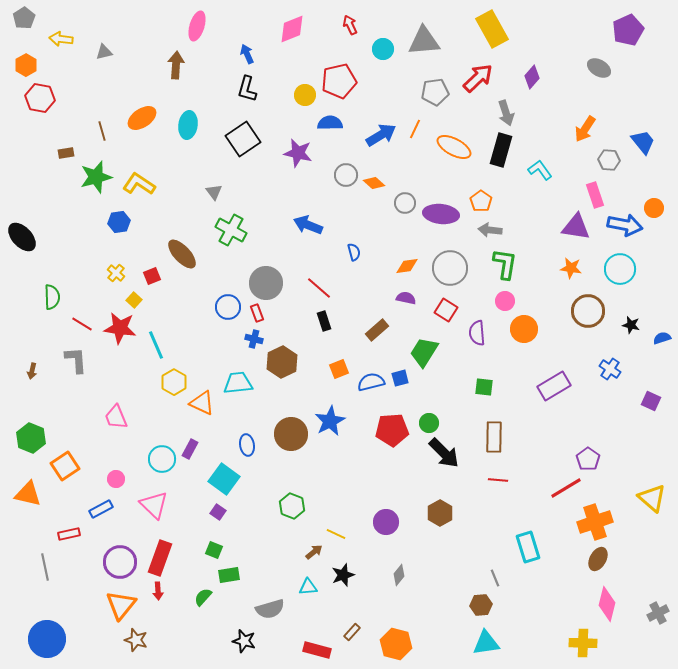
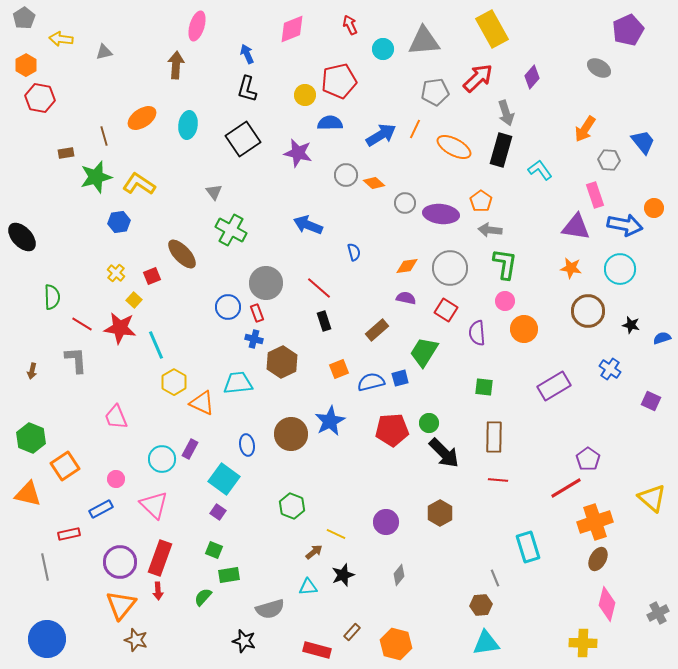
brown line at (102, 131): moved 2 px right, 5 px down
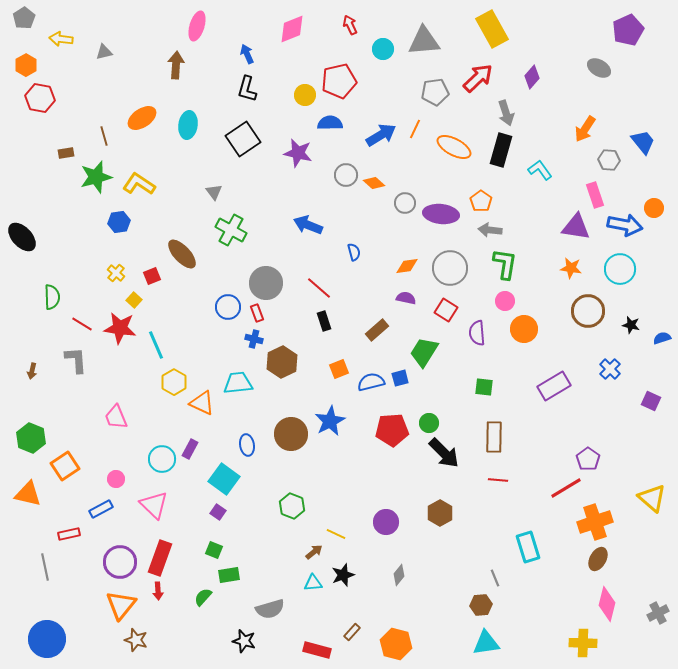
blue cross at (610, 369): rotated 10 degrees clockwise
cyan triangle at (308, 587): moved 5 px right, 4 px up
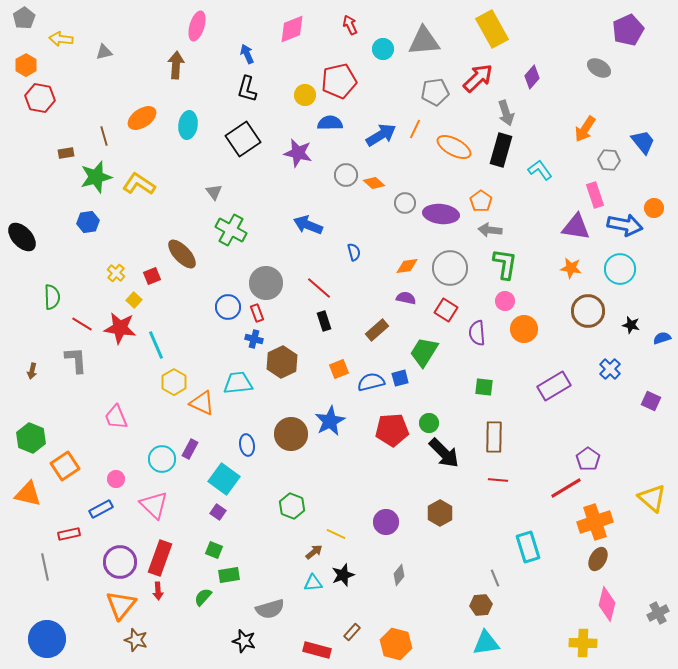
blue hexagon at (119, 222): moved 31 px left
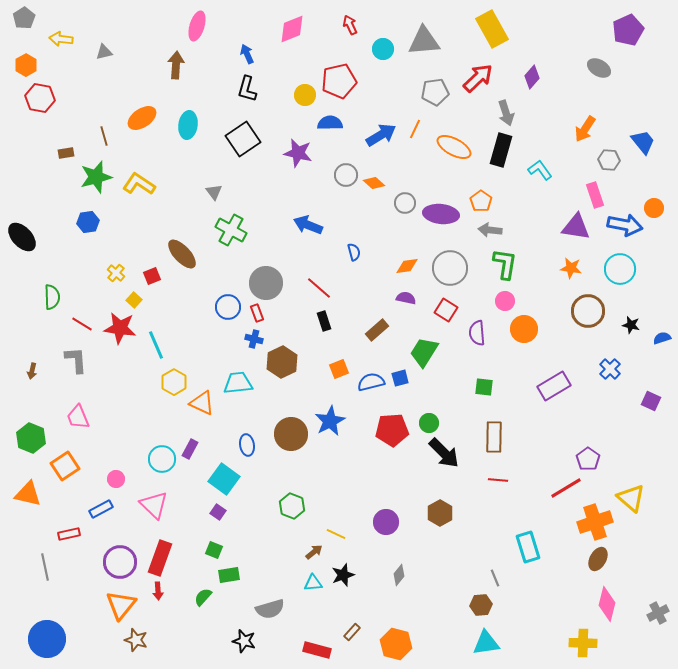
pink trapezoid at (116, 417): moved 38 px left
yellow triangle at (652, 498): moved 21 px left
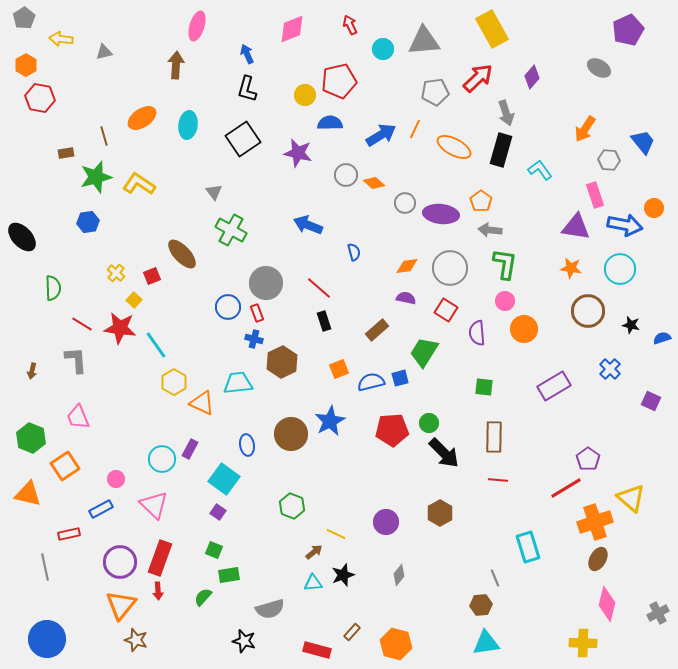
green semicircle at (52, 297): moved 1 px right, 9 px up
cyan line at (156, 345): rotated 12 degrees counterclockwise
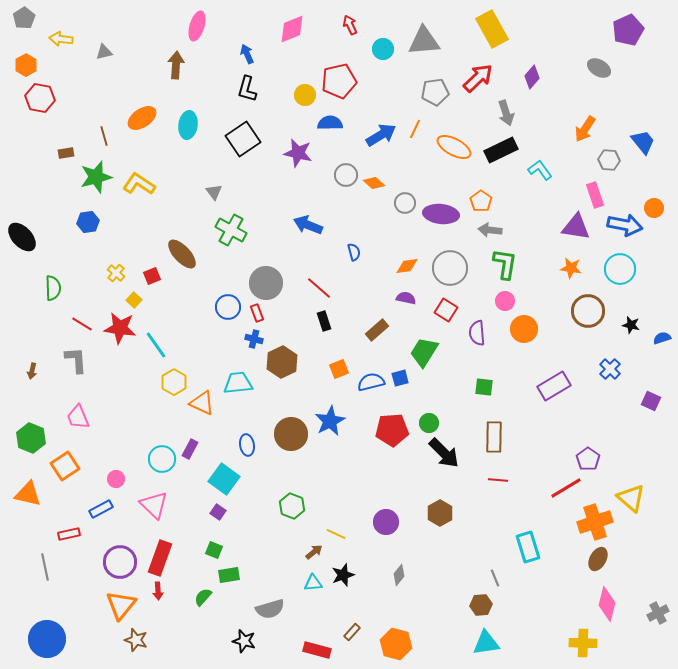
black rectangle at (501, 150): rotated 48 degrees clockwise
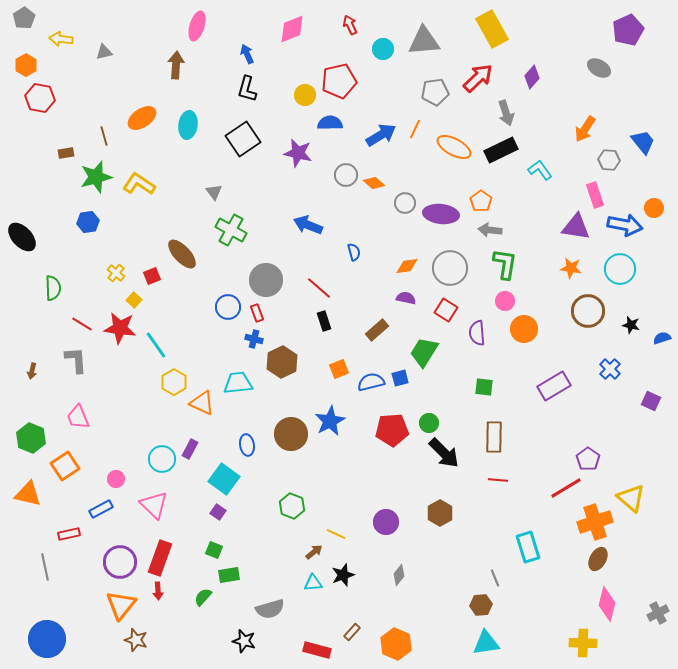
gray circle at (266, 283): moved 3 px up
orange hexagon at (396, 644): rotated 8 degrees clockwise
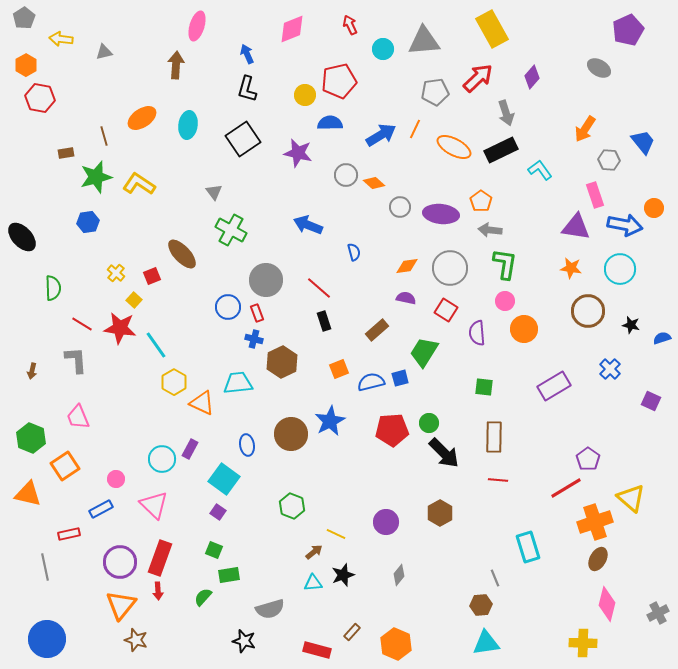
gray circle at (405, 203): moved 5 px left, 4 px down
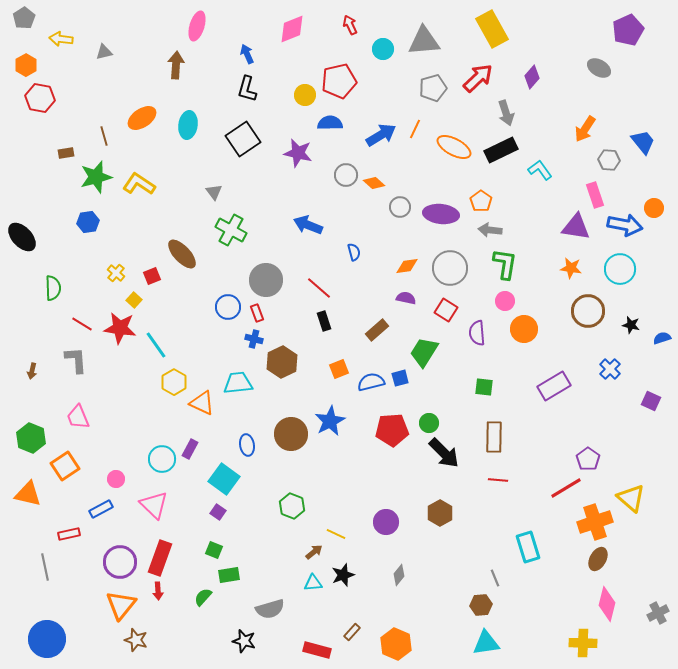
gray pentagon at (435, 92): moved 2 px left, 4 px up; rotated 8 degrees counterclockwise
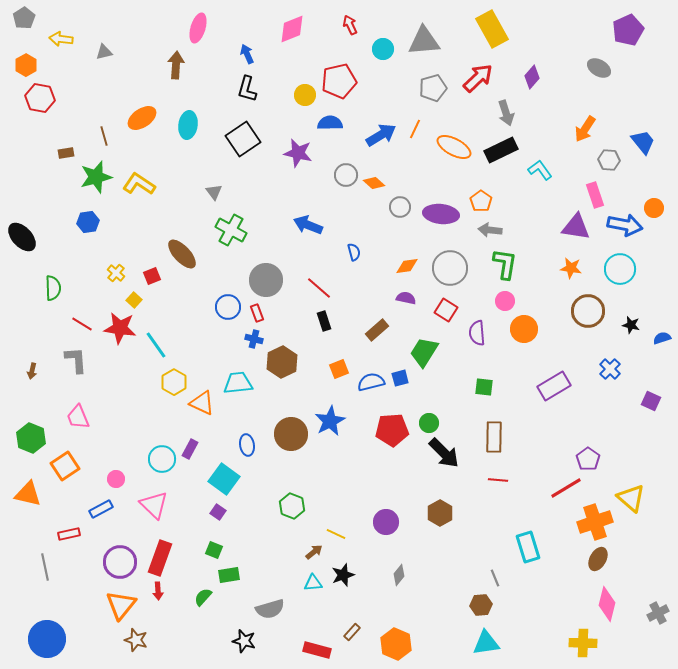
pink ellipse at (197, 26): moved 1 px right, 2 px down
